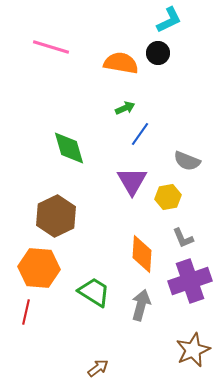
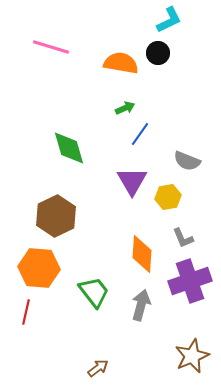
green trapezoid: rotated 20 degrees clockwise
brown star: moved 1 px left, 6 px down
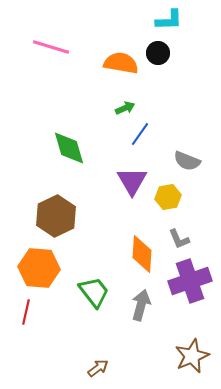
cyan L-shape: rotated 24 degrees clockwise
gray L-shape: moved 4 px left, 1 px down
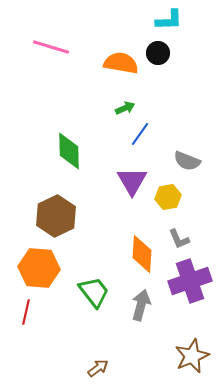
green diamond: moved 3 px down; rotated 15 degrees clockwise
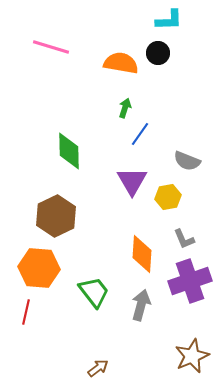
green arrow: rotated 48 degrees counterclockwise
gray L-shape: moved 5 px right
